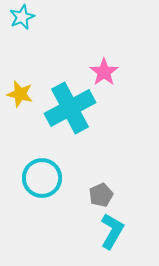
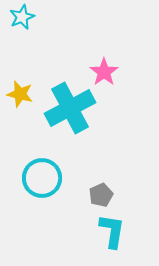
cyan L-shape: rotated 21 degrees counterclockwise
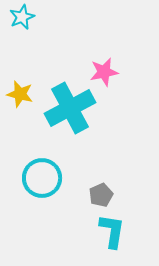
pink star: rotated 24 degrees clockwise
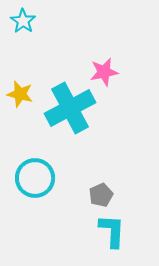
cyan star: moved 1 px right, 4 px down; rotated 15 degrees counterclockwise
cyan circle: moved 7 px left
cyan L-shape: rotated 6 degrees counterclockwise
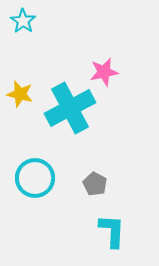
gray pentagon: moved 6 px left, 11 px up; rotated 20 degrees counterclockwise
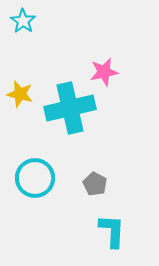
cyan cross: rotated 15 degrees clockwise
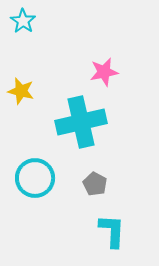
yellow star: moved 1 px right, 3 px up
cyan cross: moved 11 px right, 14 px down
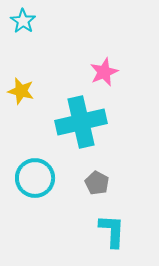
pink star: rotated 12 degrees counterclockwise
gray pentagon: moved 2 px right, 1 px up
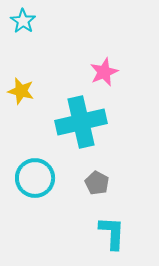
cyan L-shape: moved 2 px down
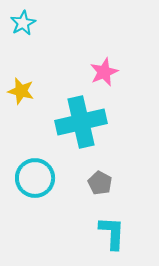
cyan star: moved 2 px down; rotated 10 degrees clockwise
gray pentagon: moved 3 px right
